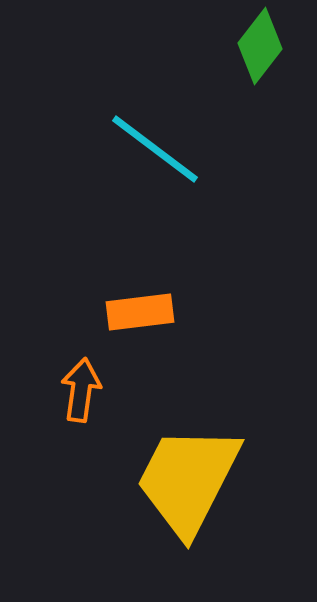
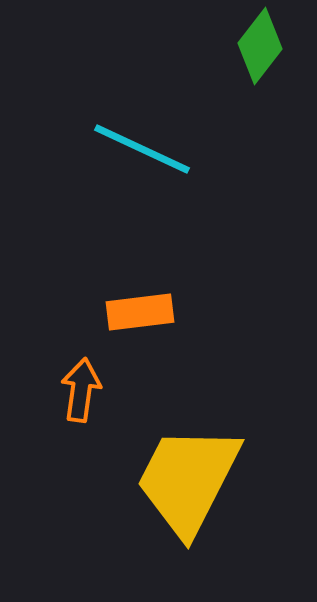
cyan line: moved 13 px left; rotated 12 degrees counterclockwise
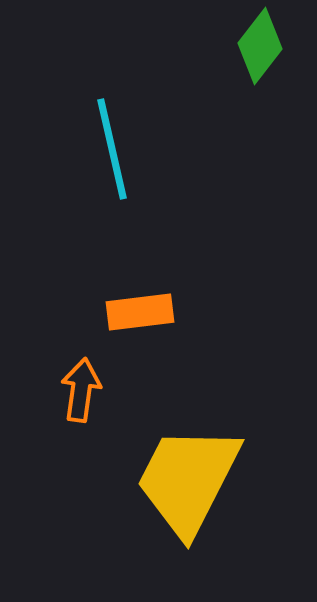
cyan line: moved 30 px left; rotated 52 degrees clockwise
